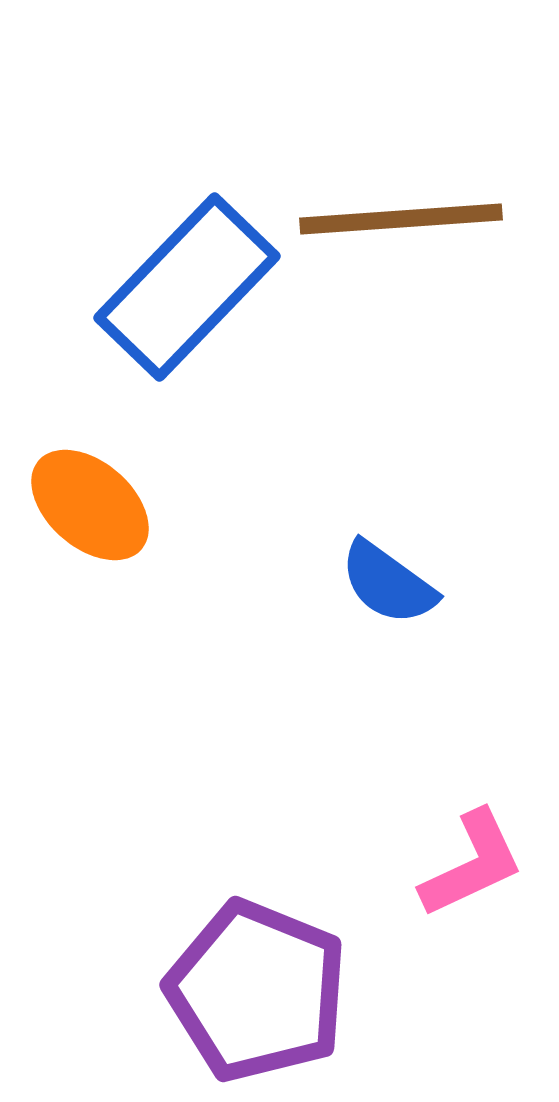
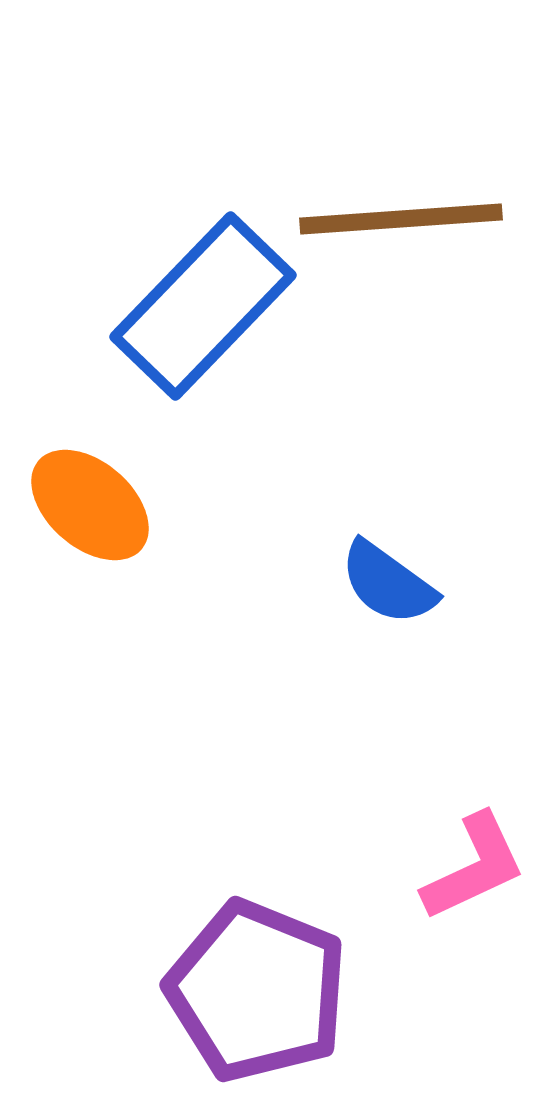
blue rectangle: moved 16 px right, 19 px down
pink L-shape: moved 2 px right, 3 px down
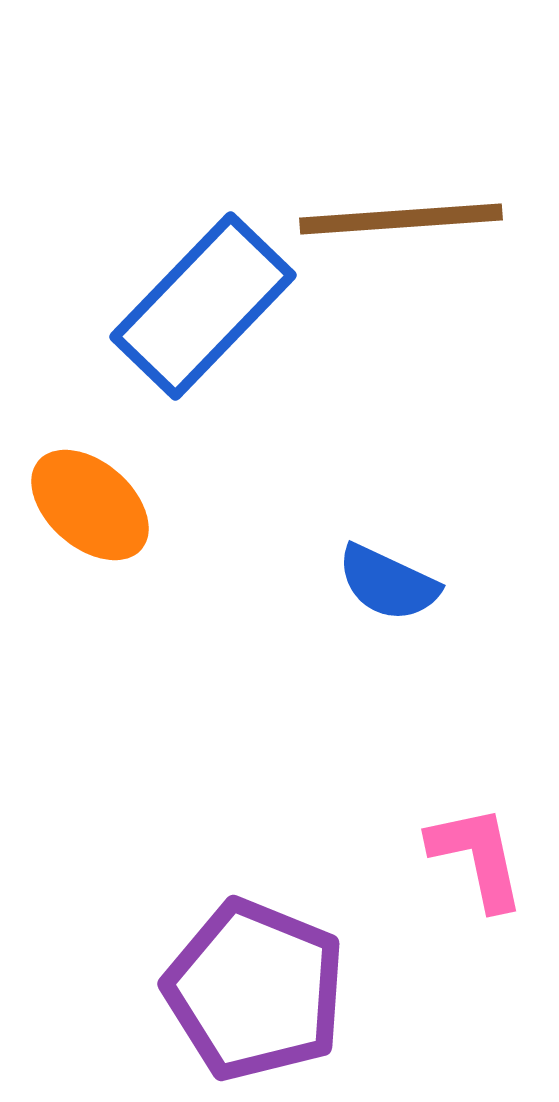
blue semicircle: rotated 11 degrees counterclockwise
pink L-shape: moved 3 px right, 10 px up; rotated 77 degrees counterclockwise
purple pentagon: moved 2 px left, 1 px up
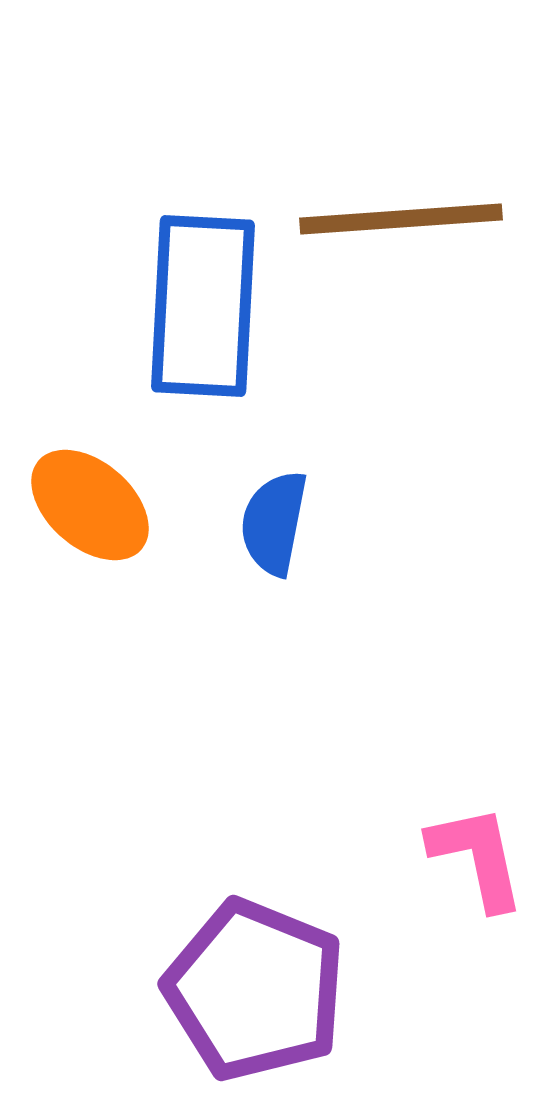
blue rectangle: rotated 41 degrees counterclockwise
blue semicircle: moved 114 px left, 60 px up; rotated 76 degrees clockwise
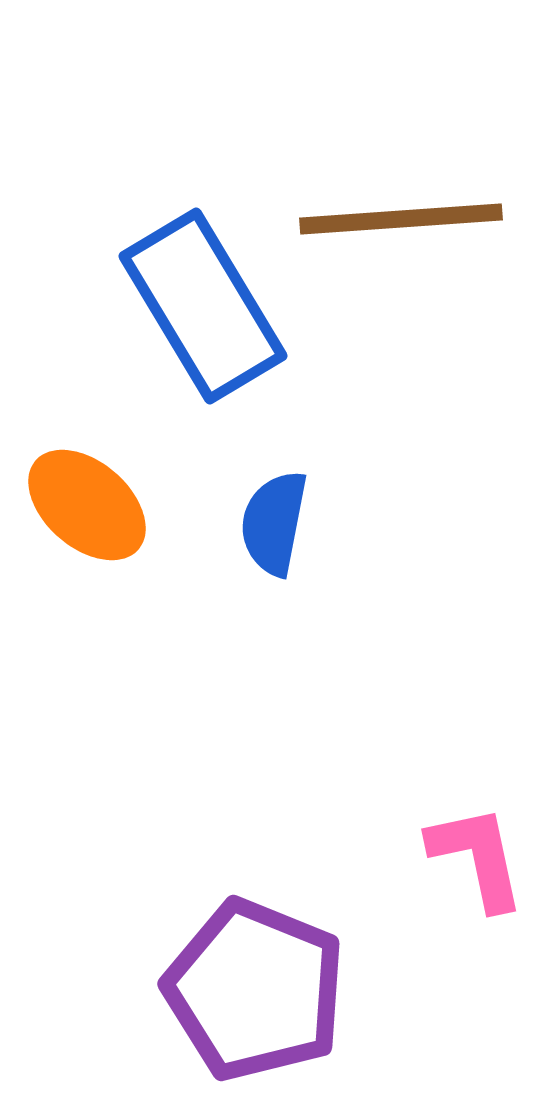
blue rectangle: rotated 34 degrees counterclockwise
orange ellipse: moved 3 px left
